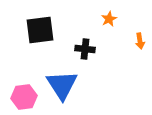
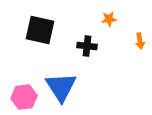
orange star: rotated 21 degrees clockwise
black square: rotated 20 degrees clockwise
black cross: moved 2 px right, 3 px up
blue triangle: moved 1 px left, 2 px down
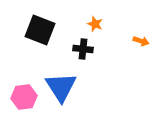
orange star: moved 14 px left, 5 px down; rotated 28 degrees clockwise
black square: rotated 8 degrees clockwise
orange arrow: moved 1 px right; rotated 63 degrees counterclockwise
black cross: moved 4 px left, 3 px down
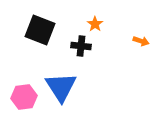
orange star: rotated 14 degrees clockwise
black cross: moved 2 px left, 3 px up
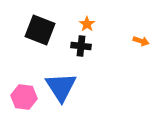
orange star: moved 8 px left
pink hexagon: rotated 15 degrees clockwise
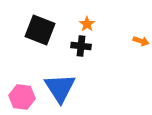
blue triangle: moved 1 px left, 1 px down
pink hexagon: moved 2 px left
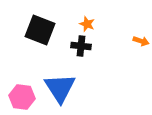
orange star: rotated 14 degrees counterclockwise
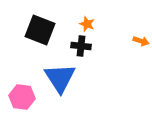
blue triangle: moved 10 px up
